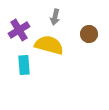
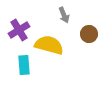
gray arrow: moved 9 px right, 2 px up; rotated 35 degrees counterclockwise
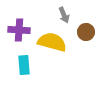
purple cross: rotated 35 degrees clockwise
brown circle: moved 3 px left, 2 px up
yellow semicircle: moved 3 px right, 3 px up
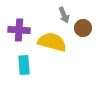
brown circle: moved 3 px left, 4 px up
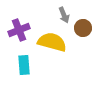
purple cross: rotated 25 degrees counterclockwise
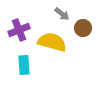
gray arrow: moved 2 px left, 1 px up; rotated 28 degrees counterclockwise
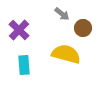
purple cross: rotated 25 degrees counterclockwise
yellow semicircle: moved 14 px right, 12 px down
